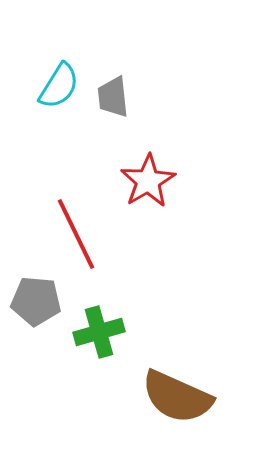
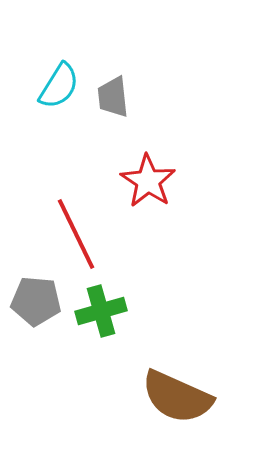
red star: rotated 8 degrees counterclockwise
green cross: moved 2 px right, 21 px up
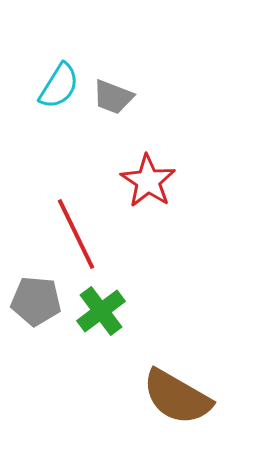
gray trapezoid: rotated 63 degrees counterclockwise
green cross: rotated 21 degrees counterclockwise
brown semicircle: rotated 6 degrees clockwise
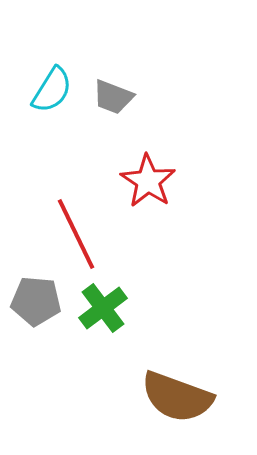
cyan semicircle: moved 7 px left, 4 px down
green cross: moved 2 px right, 3 px up
brown semicircle: rotated 10 degrees counterclockwise
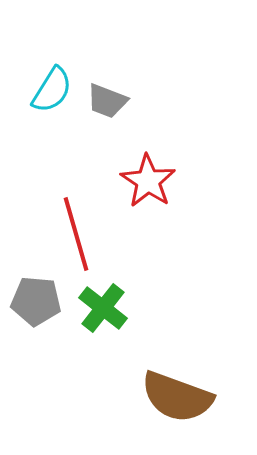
gray trapezoid: moved 6 px left, 4 px down
red line: rotated 10 degrees clockwise
green cross: rotated 15 degrees counterclockwise
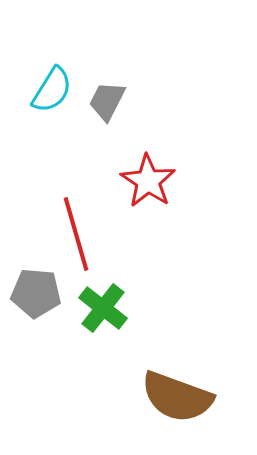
gray trapezoid: rotated 96 degrees clockwise
gray pentagon: moved 8 px up
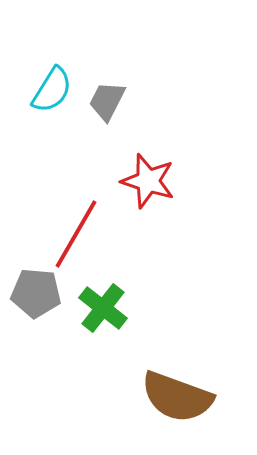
red star: rotated 16 degrees counterclockwise
red line: rotated 46 degrees clockwise
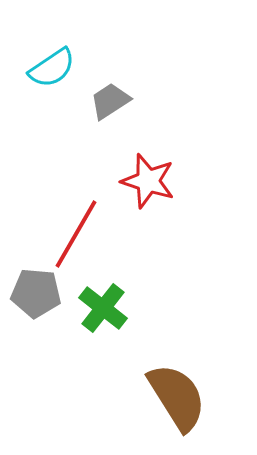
cyan semicircle: moved 22 px up; rotated 24 degrees clockwise
gray trapezoid: moved 3 px right; rotated 30 degrees clockwise
brown semicircle: rotated 142 degrees counterclockwise
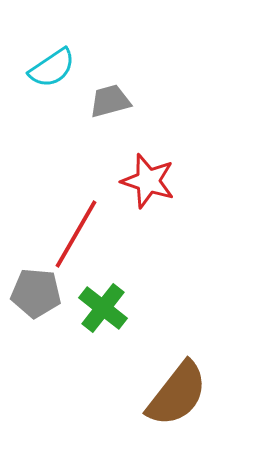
gray trapezoid: rotated 18 degrees clockwise
brown semicircle: moved 3 px up; rotated 70 degrees clockwise
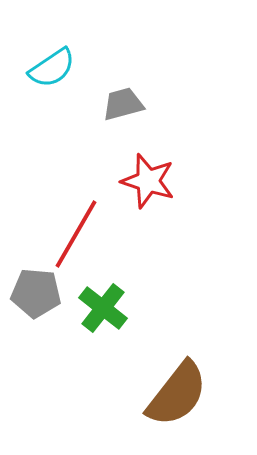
gray trapezoid: moved 13 px right, 3 px down
